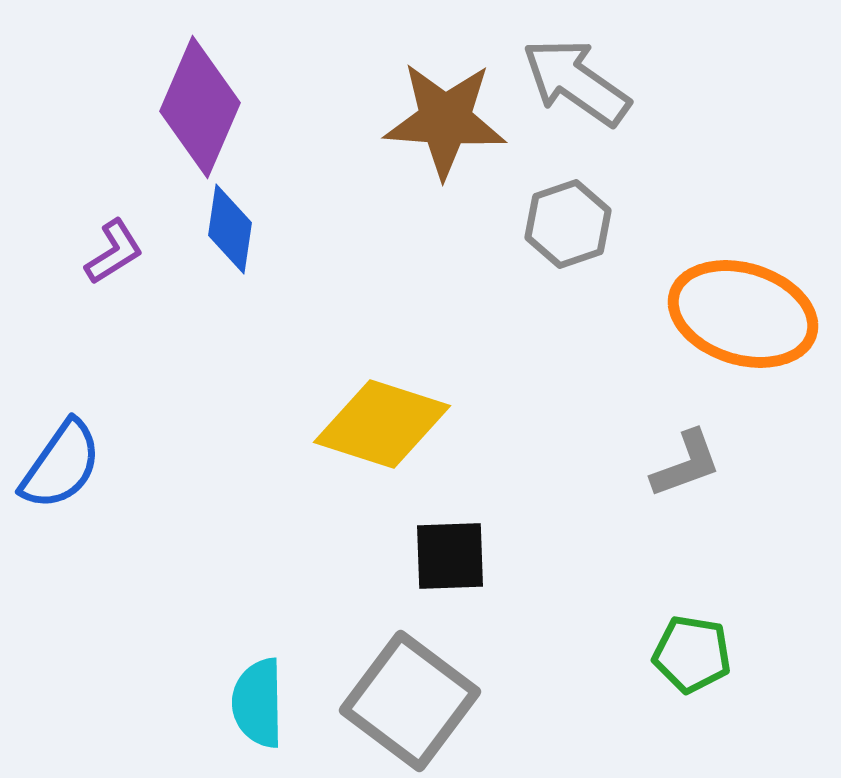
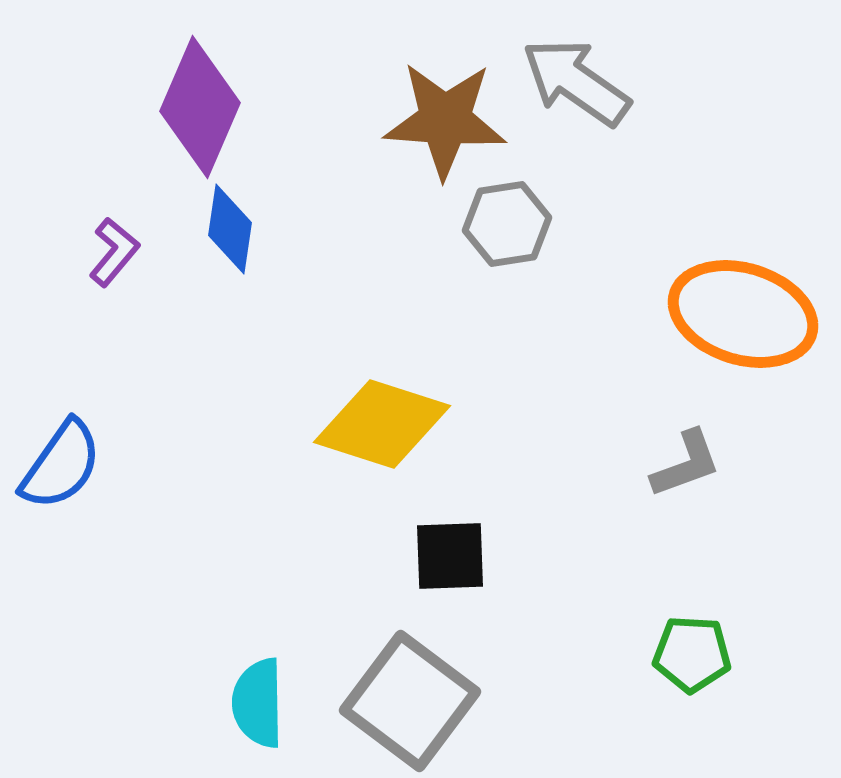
gray hexagon: moved 61 px left; rotated 10 degrees clockwise
purple L-shape: rotated 18 degrees counterclockwise
green pentagon: rotated 6 degrees counterclockwise
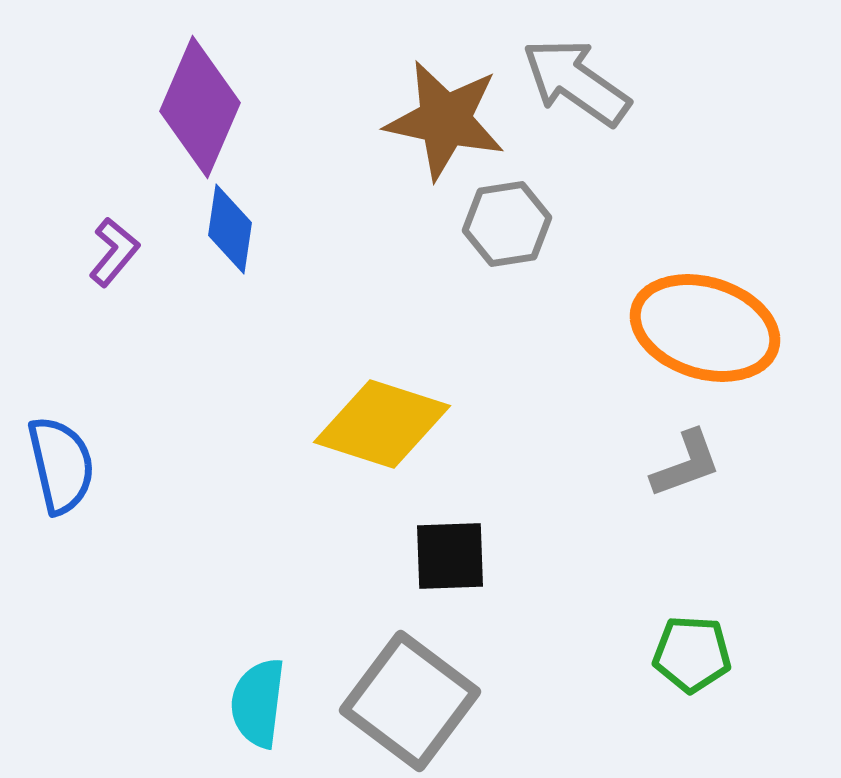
brown star: rotated 8 degrees clockwise
orange ellipse: moved 38 px left, 14 px down
blue semicircle: rotated 48 degrees counterclockwise
cyan semicircle: rotated 8 degrees clockwise
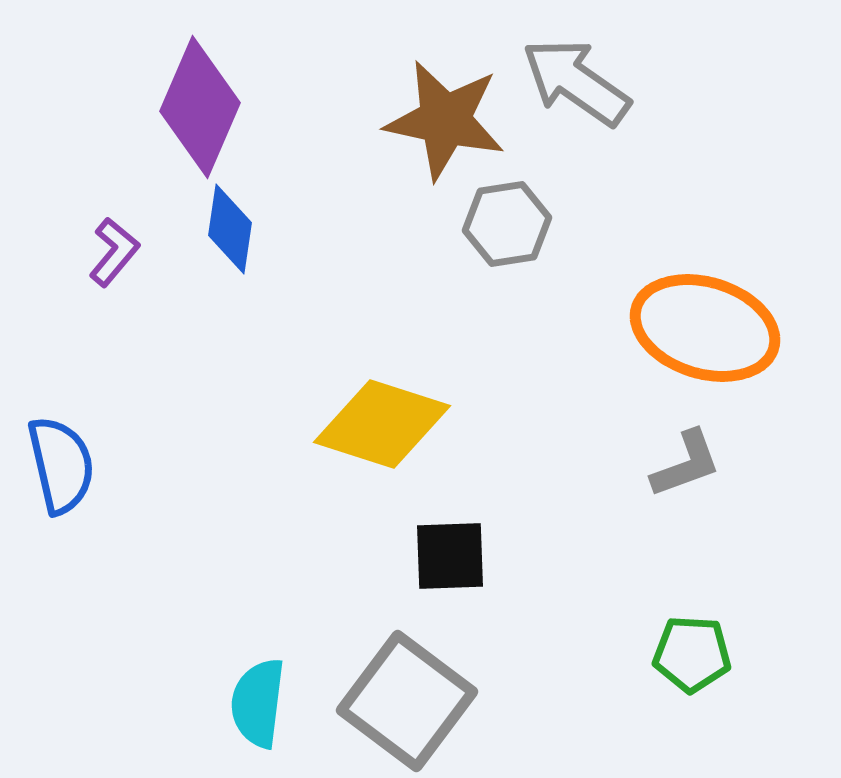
gray square: moved 3 px left
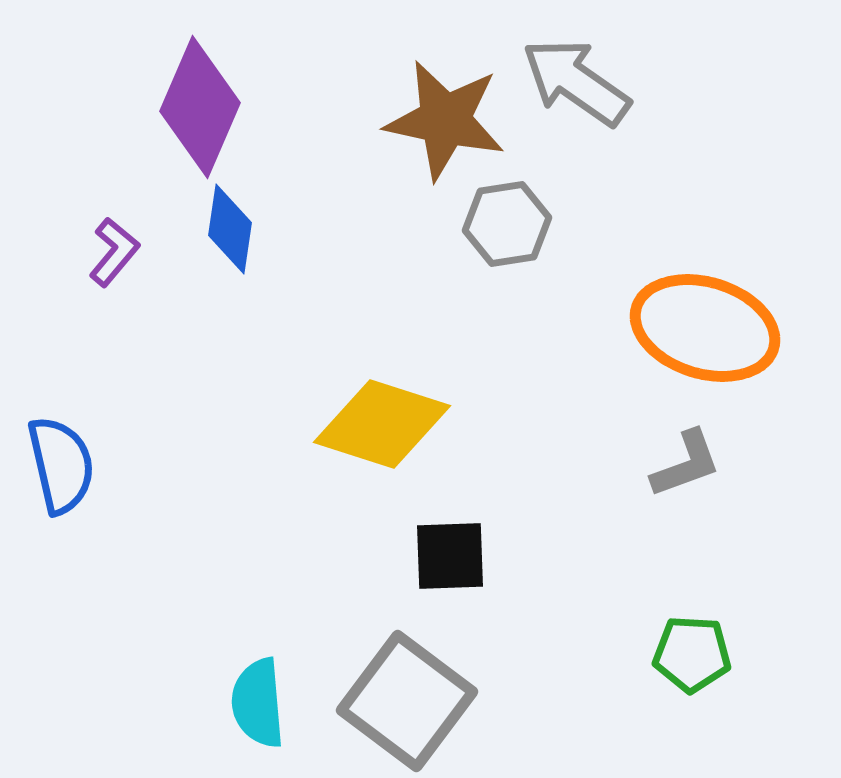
cyan semicircle: rotated 12 degrees counterclockwise
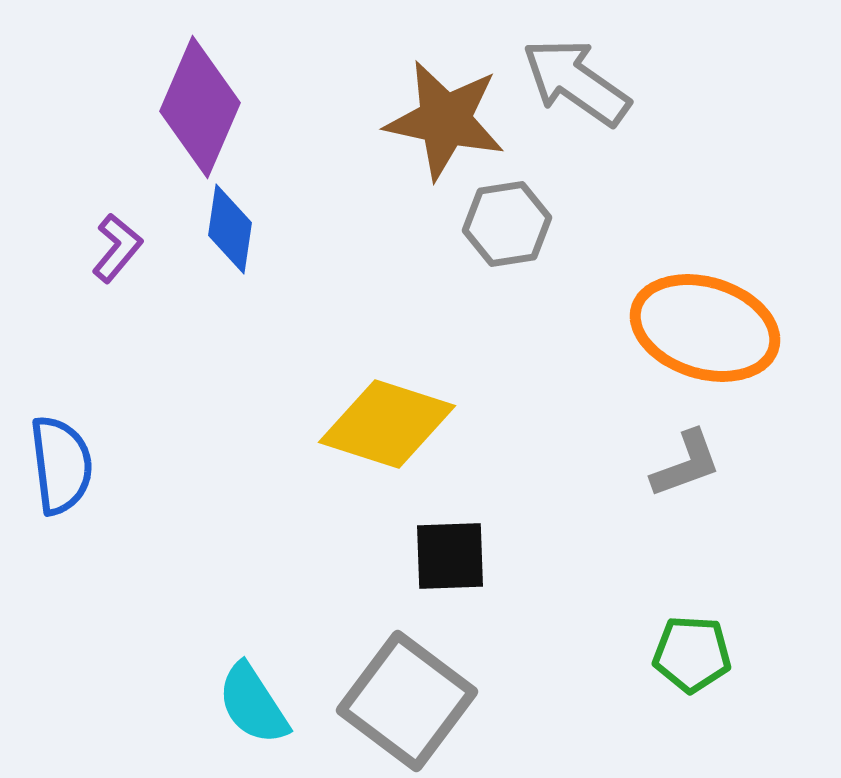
purple L-shape: moved 3 px right, 4 px up
yellow diamond: moved 5 px right
blue semicircle: rotated 6 degrees clockwise
cyan semicircle: moved 5 px left, 1 px down; rotated 28 degrees counterclockwise
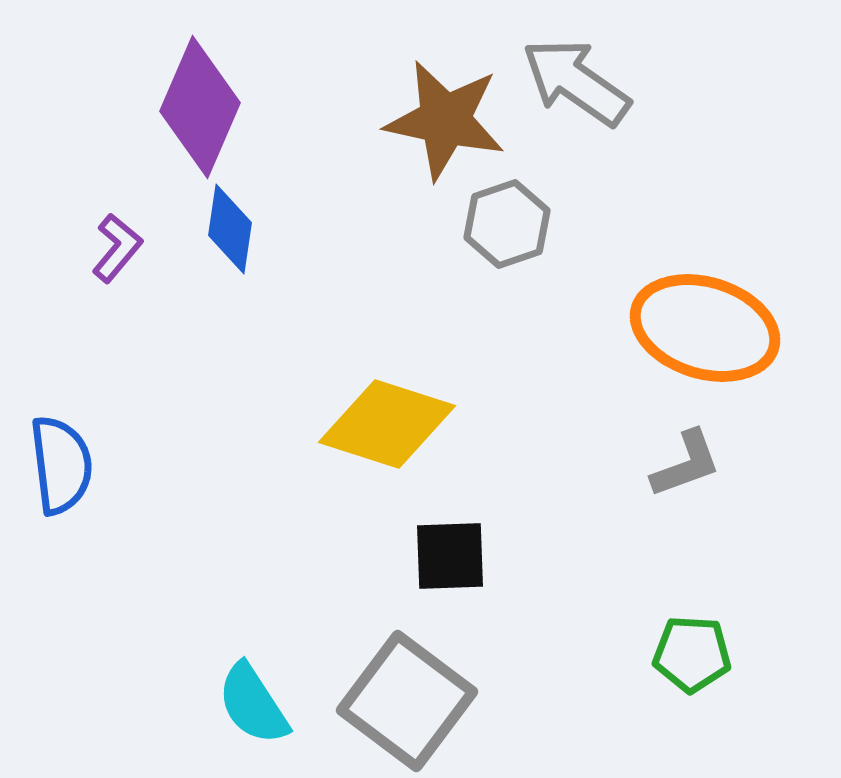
gray hexagon: rotated 10 degrees counterclockwise
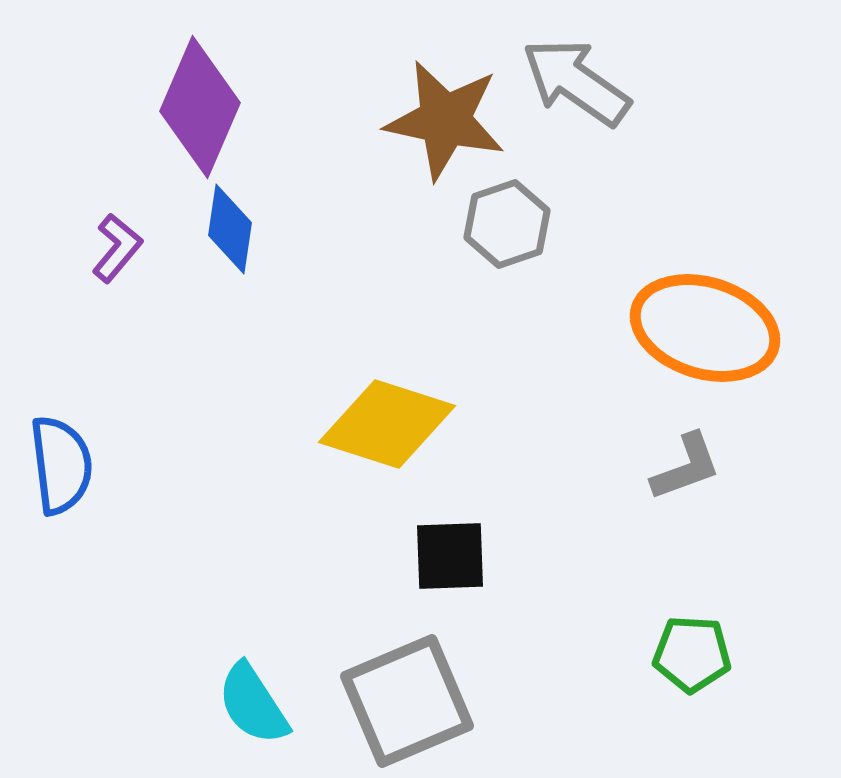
gray L-shape: moved 3 px down
gray square: rotated 30 degrees clockwise
